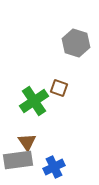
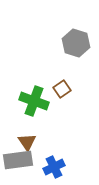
brown square: moved 3 px right, 1 px down; rotated 36 degrees clockwise
green cross: rotated 36 degrees counterclockwise
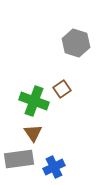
brown triangle: moved 6 px right, 9 px up
gray rectangle: moved 1 px right, 1 px up
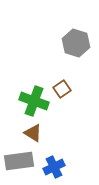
brown triangle: rotated 24 degrees counterclockwise
gray rectangle: moved 2 px down
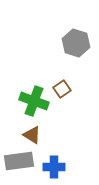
brown triangle: moved 1 px left, 2 px down
blue cross: rotated 25 degrees clockwise
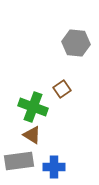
gray hexagon: rotated 12 degrees counterclockwise
green cross: moved 1 px left, 6 px down
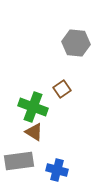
brown triangle: moved 2 px right, 3 px up
blue cross: moved 3 px right, 3 px down; rotated 15 degrees clockwise
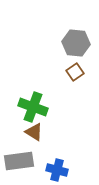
brown square: moved 13 px right, 17 px up
